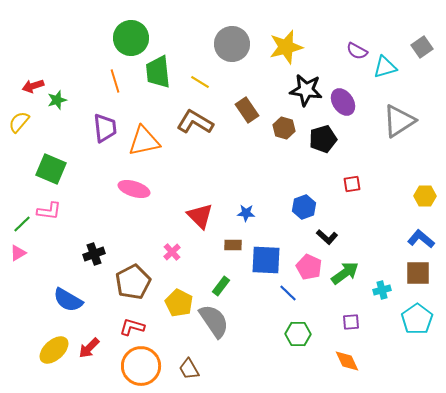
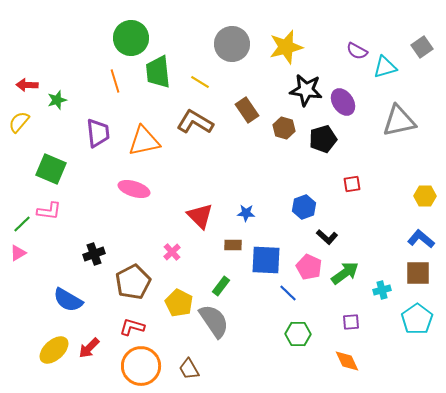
red arrow at (33, 86): moved 6 px left, 1 px up; rotated 20 degrees clockwise
gray triangle at (399, 121): rotated 21 degrees clockwise
purple trapezoid at (105, 128): moved 7 px left, 5 px down
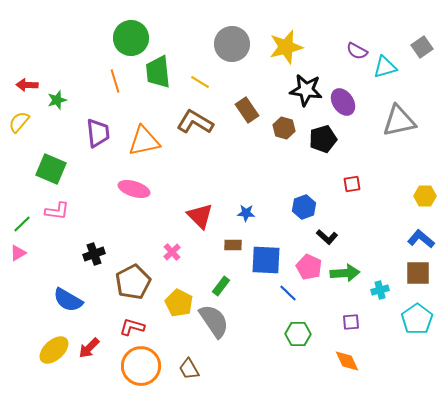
pink L-shape at (49, 211): moved 8 px right
green arrow at (345, 273): rotated 32 degrees clockwise
cyan cross at (382, 290): moved 2 px left
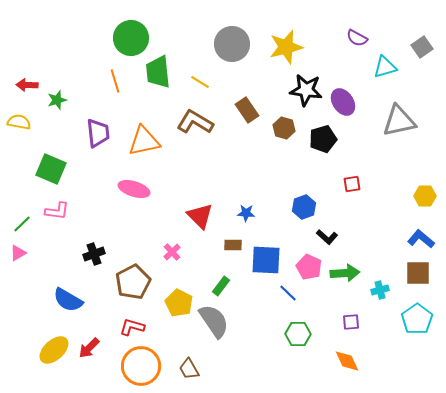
purple semicircle at (357, 51): moved 13 px up
yellow semicircle at (19, 122): rotated 60 degrees clockwise
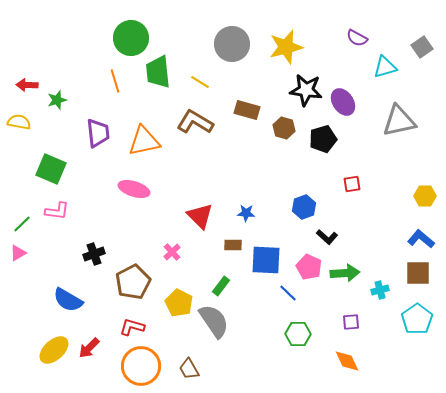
brown rectangle at (247, 110): rotated 40 degrees counterclockwise
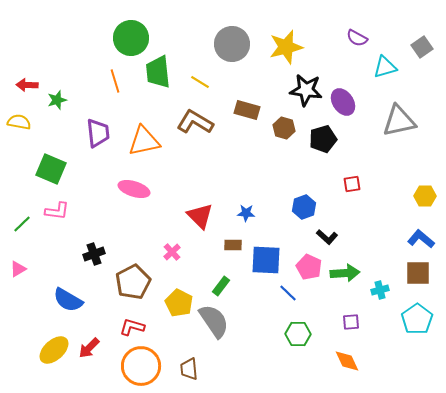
pink triangle at (18, 253): moved 16 px down
brown trapezoid at (189, 369): rotated 25 degrees clockwise
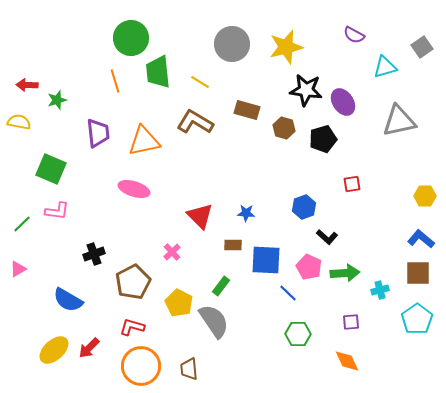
purple semicircle at (357, 38): moved 3 px left, 3 px up
